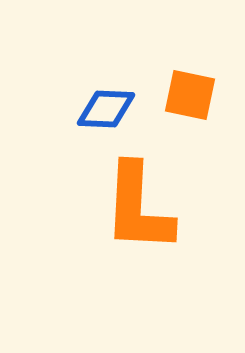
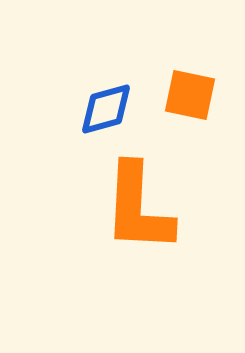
blue diamond: rotated 18 degrees counterclockwise
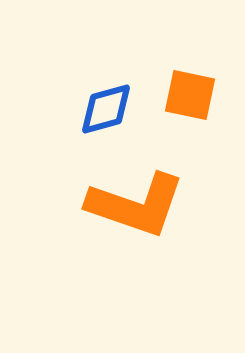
orange L-shape: moved 2 px left, 3 px up; rotated 74 degrees counterclockwise
